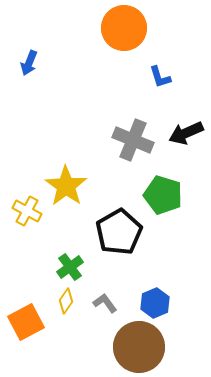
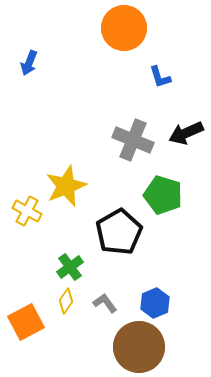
yellow star: rotated 15 degrees clockwise
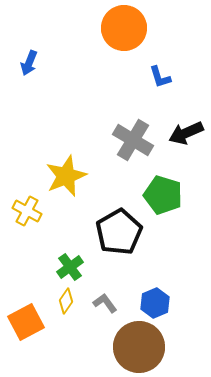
gray cross: rotated 9 degrees clockwise
yellow star: moved 10 px up
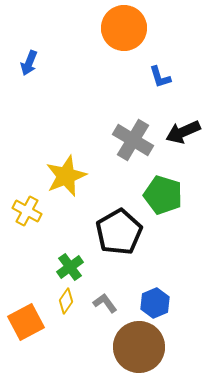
black arrow: moved 3 px left, 1 px up
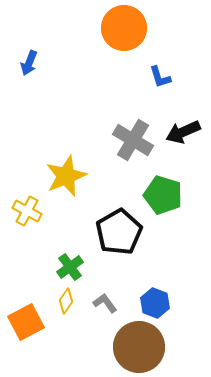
blue hexagon: rotated 16 degrees counterclockwise
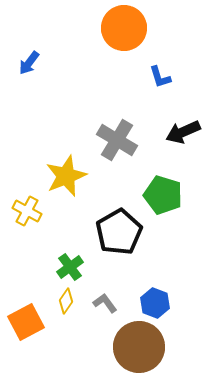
blue arrow: rotated 15 degrees clockwise
gray cross: moved 16 px left
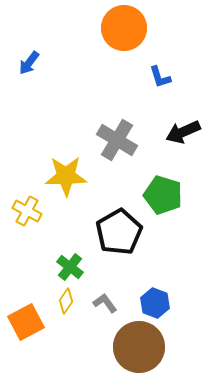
yellow star: rotated 21 degrees clockwise
green cross: rotated 16 degrees counterclockwise
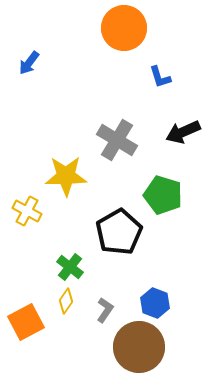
gray L-shape: moved 7 px down; rotated 70 degrees clockwise
